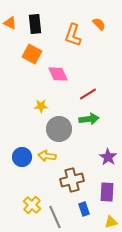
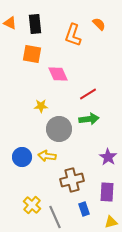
orange square: rotated 18 degrees counterclockwise
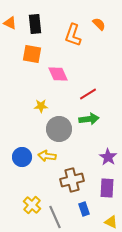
purple rectangle: moved 4 px up
yellow triangle: rotated 40 degrees clockwise
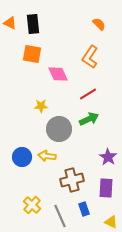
black rectangle: moved 2 px left
orange L-shape: moved 17 px right, 22 px down; rotated 15 degrees clockwise
green arrow: rotated 18 degrees counterclockwise
purple rectangle: moved 1 px left
gray line: moved 5 px right, 1 px up
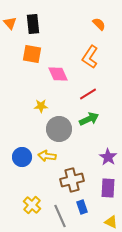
orange triangle: rotated 24 degrees clockwise
purple rectangle: moved 2 px right
blue rectangle: moved 2 px left, 2 px up
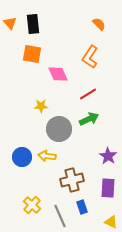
purple star: moved 1 px up
